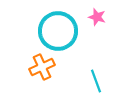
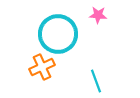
pink star: moved 1 px right, 2 px up; rotated 12 degrees counterclockwise
cyan circle: moved 3 px down
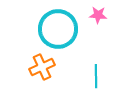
cyan circle: moved 5 px up
cyan line: moved 5 px up; rotated 20 degrees clockwise
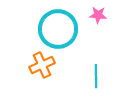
orange cross: moved 2 px up
